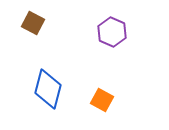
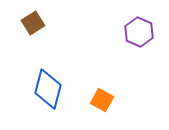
brown square: rotated 30 degrees clockwise
purple hexagon: moved 27 px right
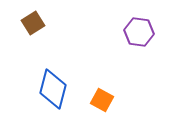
purple hexagon: rotated 16 degrees counterclockwise
blue diamond: moved 5 px right
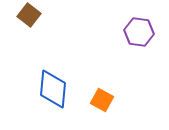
brown square: moved 4 px left, 8 px up; rotated 20 degrees counterclockwise
blue diamond: rotated 9 degrees counterclockwise
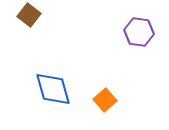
blue diamond: rotated 21 degrees counterclockwise
orange square: moved 3 px right; rotated 20 degrees clockwise
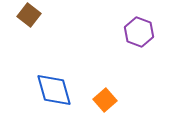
purple hexagon: rotated 12 degrees clockwise
blue diamond: moved 1 px right, 1 px down
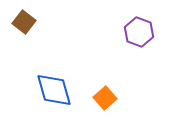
brown square: moved 5 px left, 7 px down
orange square: moved 2 px up
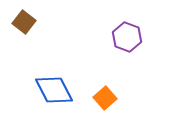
purple hexagon: moved 12 px left, 5 px down
blue diamond: rotated 12 degrees counterclockwise
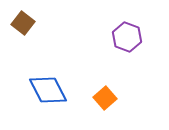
brown square: moved 1 px left, 1 px down
blue diamond: moved 6 px left
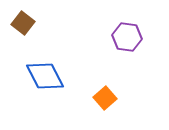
purple hexagon: rotated 12 degrees counterclockwise
blue diamond: moved 3 px left, 14 px up
